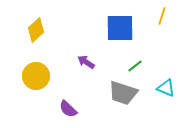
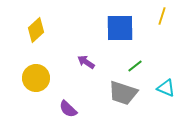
yellow circle: moved 2 px down
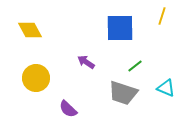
yellow diamond: moved 6 px left; rotated 75 degrees counterclockwise
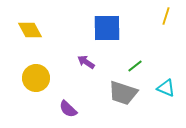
yellow line: moved 4 px right
blue square: moved 13 px left
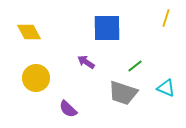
yellow line: moved 2 px down
yellow diamond: moved 1 px left, 2 px down
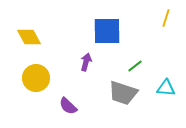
blue square: moved 3 px down
yellow diamond: moved 5 px down
purple arrow: rotated 72 degrees clockwise
cyan triangle: rotated 18 degrees counterclockwise
purple semicircle: moved 3 px up
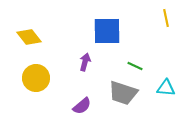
yellow line: rotated 30 degrees counterclockwise
yellow diamond: rotated 10 degrees counterclockwise
purple arrow: moved 1 px left
green line: rotated 63 degrees clockwise
purple semicircle: moved 14 px right; rotated 84 degrees counterclockwise
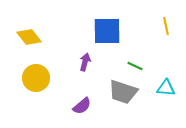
yellow line: moved 8 px down
gray trapezoid: moved 1 px up
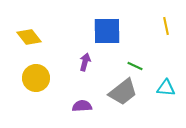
gray trapezoid: rotated 56 degrees counterclockwise
purple semicircle: rotated 144 degrees counterclockwise
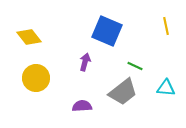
blue square: rotated 24 degrees clockwise
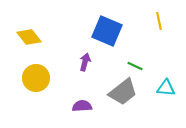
yellow line: moved 7 px left, 5 px up
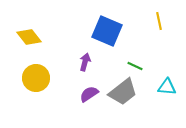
cyan triangle: moved 1 px right, 1 px up
purple semicircle: moved 7 px right, 12 px up; rotated 30 degrees counterclockwise
